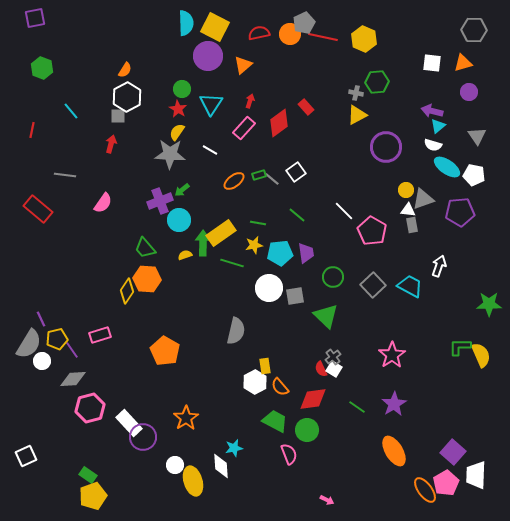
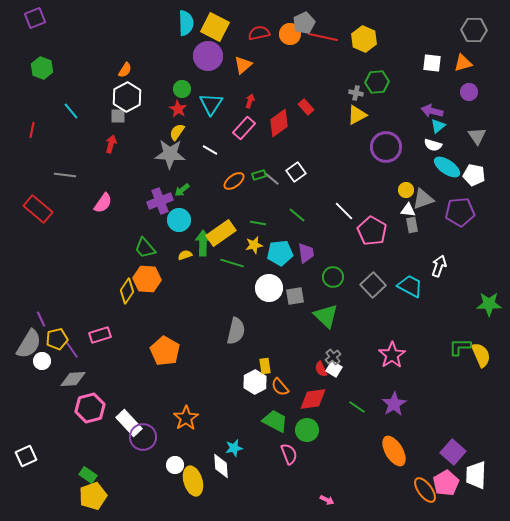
purple square at (35, 18): rotated 10 degrees counterclockwise
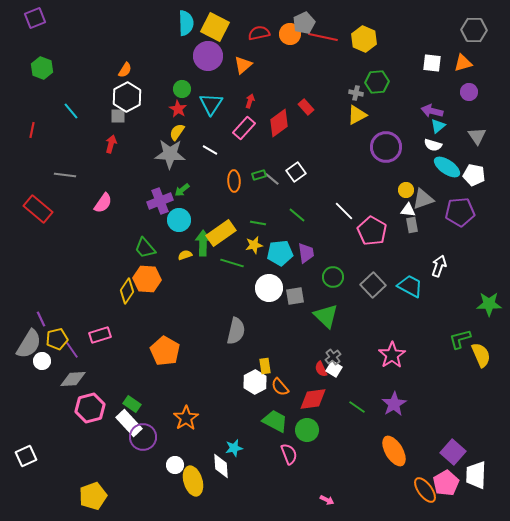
orange ellipse at (234, 181): rotated 55 degrees counterclockwise
green L-shape at (460, 347): moved 8 px up; rotated 15 degrees counterclockwise
green rectangle at (88, 475): moved 44 px right, 71 px up
